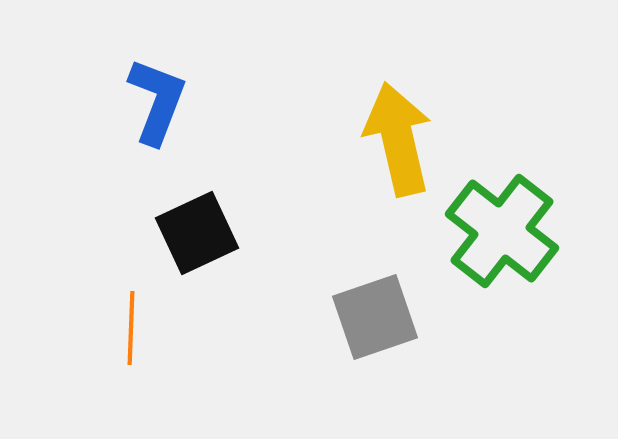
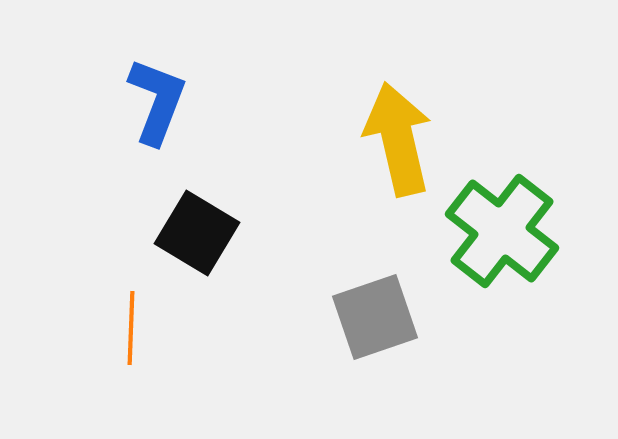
black square: rotated 34 degrees counterclockwise
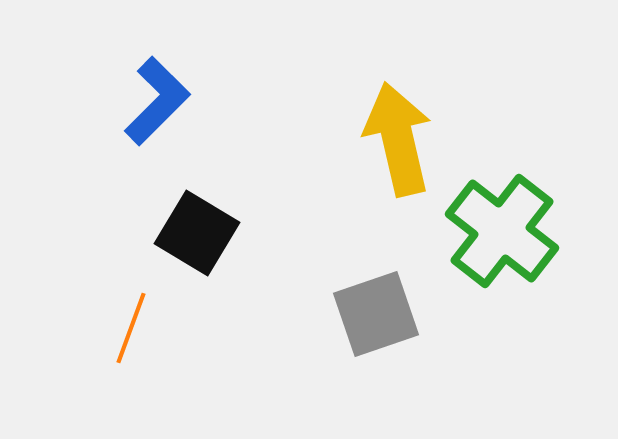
blue L-shape: rotated 24 degrees clockwise
gray square: moved 1 px right, 3 px up
orange line: rotated 18 degrees clockwise
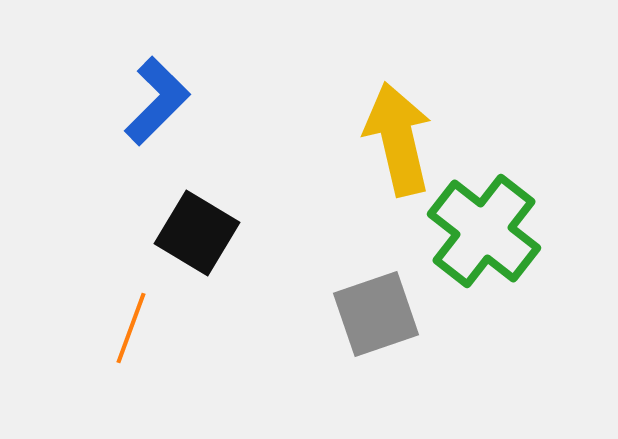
green cross: moved 18 px left
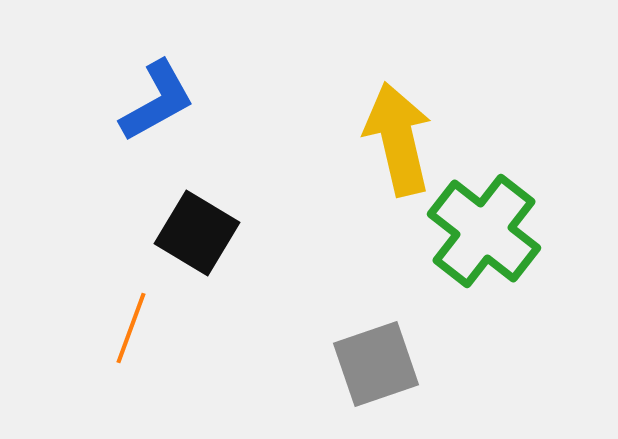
blue L-shape: rotated 16 degrees clockwise
gray square: moved 50 px down
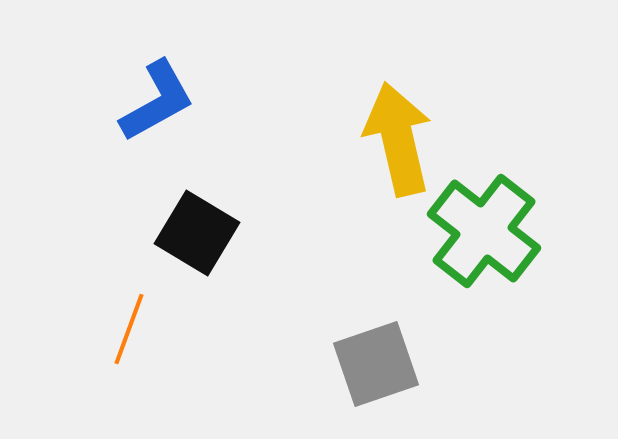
orange line: moved 2 px left, 1 px down
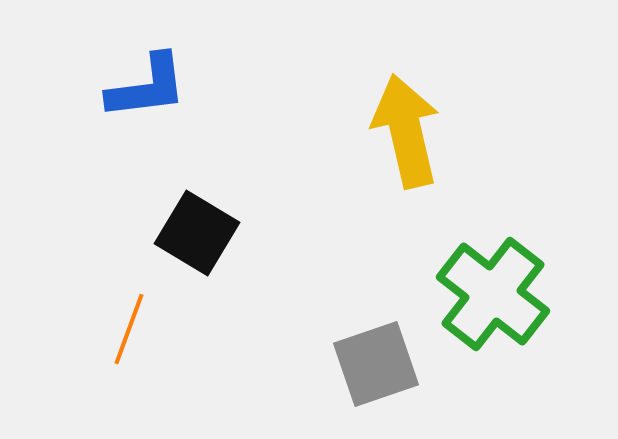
blue L-shape: moved 10 px left, 14 px up; rotated 22 degrees clockwise
yellow arrow: moved 8 px right, 8 px up
green cross: moved 9 px right, 63 px down
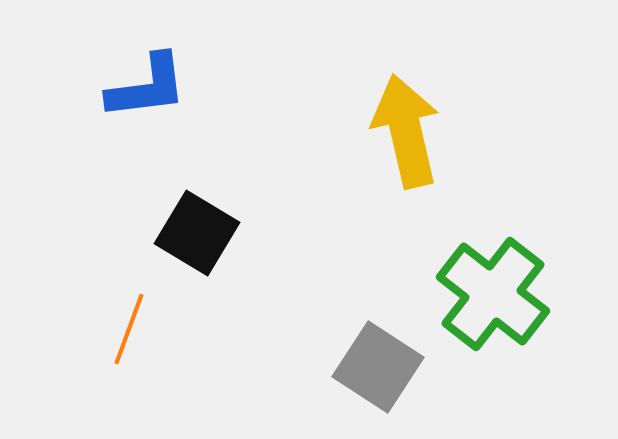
gray square: moved 2 px right, 3 px down; rotated 38 degrees counterclockwise
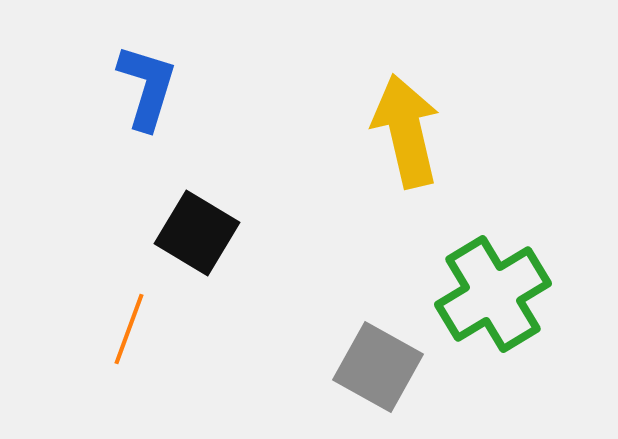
blue L-shape: rotated 66 degrees counterclockwise
green cross: rotated 21 degrees clockwise
gray square: rotated 4 degrees counterclockwise
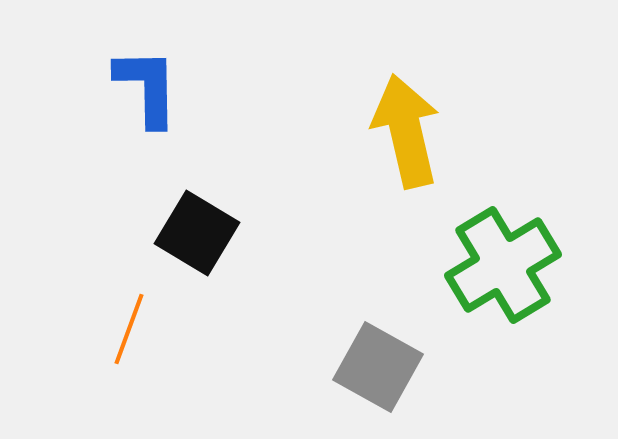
blue L-shape: rotated 18 degrees counterclockwise
green cross: moved 10 px right, 29 px up
